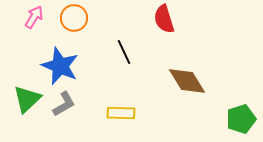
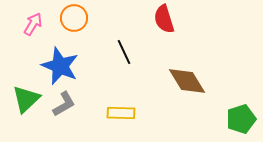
pink arrow: moved 1 px left, 7 px down
green triangle: moved 1 px left
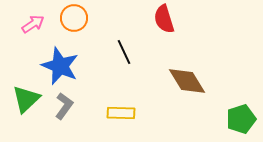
pink arrow: rotated 25 degrees clockwise
gray L-shape: moved 2 px down; rotated 24 degrees counterclockwise
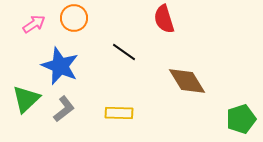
pink arrow: moved 1 px right
black line: rotated 30 degrees counterclockwise
gray L-shape: moved 3 px down; rotated 16 degrees clockwise
yellow rectangle: moved 2 px left
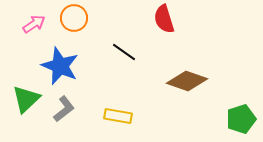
brown diamond: rotated 39 degrees counterclockwise
yellow rectangle: moved 1 px left, 3 px down; rotated 8 degrees clockwise
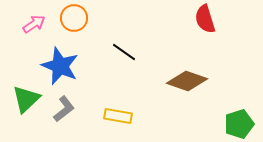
red semicircle: moved 41 px right
green pentagon: moved 2 px left, 5 px down
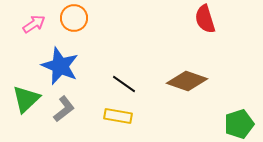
black line: moved 32 px down
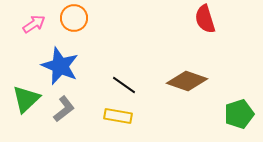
black line: moved 1 px down
green pentagon: moved 10 px up
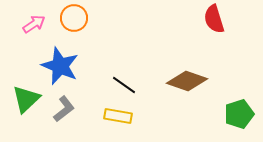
red semicircle: moved 9 px right
